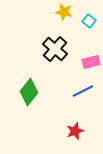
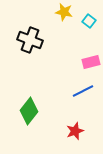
black cross: moved 25 px left, 9 px up; rotated 20 degrees counterclockwise
green diamond: moved 19 px down
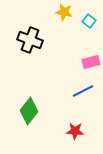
red star: rotated 24 degrees clockwise
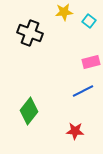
yellow star: rotated 18 degrees counterclockwise
black cross: moved 7 px up
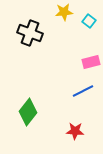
green diamond: moved 1 px left, 1 px down
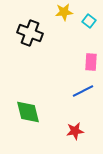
pink rectangle: rotated 72 degrees counterclockwise
green diamond: rotated 52 degrees counterclockwise
red star: rotated 12 degrees counterclockwise
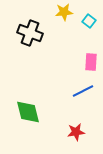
red star: moved 1 px right, 1 px down
